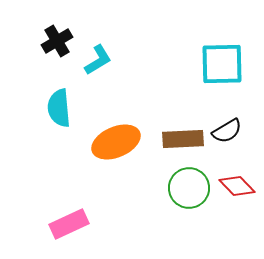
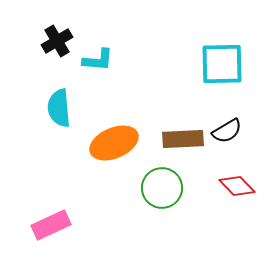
cyan L-shape: rotated 36 degrees clockwise
orange ellipse: moved 2 px left, 1 px down
green circle: moved 27 px left
pink rectangle: moved 18 px left, 1 px down
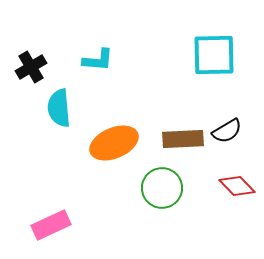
black cross: moved 26 px left, 26 px down
cyan square: moved 8 px left, 9 px up
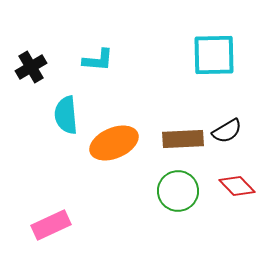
cyan semicircle: moved 7 px right, 7 px down
green circle: moved 16 px right, 3 px down
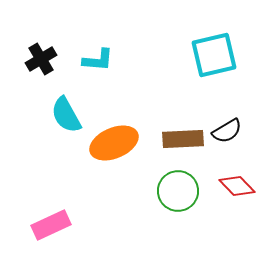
cyan square: rotated 12 degrees counterclockwise
black cross: moved 10 px right, 8 px up
cyan semicircle: rotated 24 degrees counterclockwise
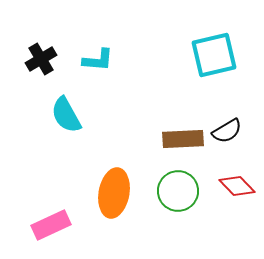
orange ellipse: moved 50 px down; rotated 57 degrees counterclockwise
